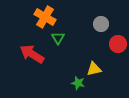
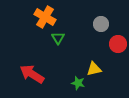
red arrow: moved 20 px down
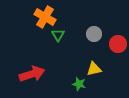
gray circle: moved 7 px left, 10 px down
green triangle: moved 3 px up
red arrow: rotated 130 degrees clockwise
green star: moved 1 px right, 1 px down
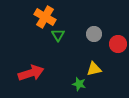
red arrow: moved 1 px left, 1 px up
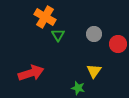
yellow triangle: moved 2 px down; rotated 42 degrees counterclockwise
green star: moved 1 px left, 4 px down
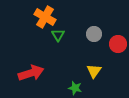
green star: moved 3 px left
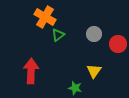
green triangle: rotated 24 degrees clockwise
red arrow: moved 2 px up; rotated 70 degrees counterclockwise
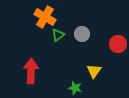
gray circle: moved 12 px left
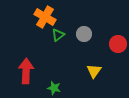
gray circle: moved 2 px right
red arrow: moved 5 px left
green star: moved 21 px left
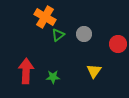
green star: moved 1 px left, 11 px up; rotated 16 degrees counterclockwise
